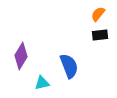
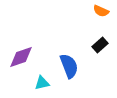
orange semicircle: moved 3 px right, 3 px up; rotated 105 degrees counterclockwise
black rectangle: moved 10 px down; rotated 35 degrees counterclockwise
purple diamond: moved 1 px down; rotated 40 degrees clockwise
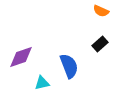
black rectangle: moved 1 px up
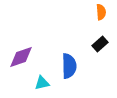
orange semicircle: moved 1 px down; rotated 119 degrees counterclockwise
blue semicircle: rotated 20 degrees clockwise
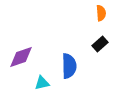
orange semicircle: moved 1 px down
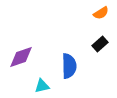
orange semicircle: rotated 63 degrees clockwise
cyan triangle: moved 3 px down
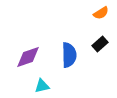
purple diamond: moved 7 px right
blue semicircle: moved 11 px up
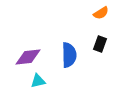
black rectangle: rotated 28 degrees counterclockwise
purple diamond: rotated 12 degrees clockwise
cyan triangle: moved 4 px left, 5 px up
